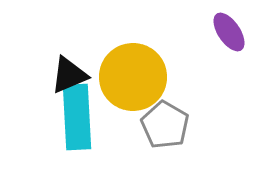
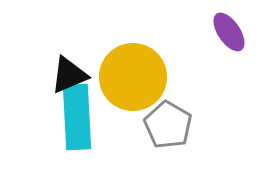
gray pentagon: moved 3 px right
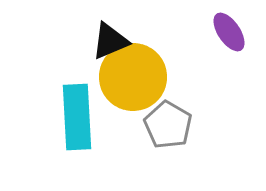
black triangle: moved 41 px right, 34 px up
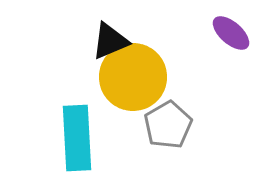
purple ellipse: moved 2 px right, 1 px down; rotated 15 degrees counterclockwise
cyan rectangle: moved 21 px down
gray pentagon: rotated 12 degrees clockwise
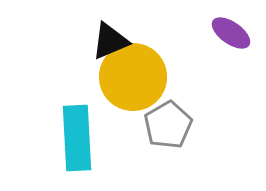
purple ellipse: rotated 6 degrees counterclockwise
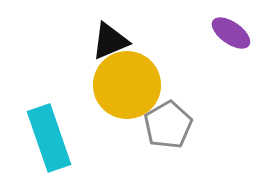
yellow circle: moved 6 px left, 8 px down
cyan rectangle: moved 28 px left; rotated 16 degrees counterclockwise
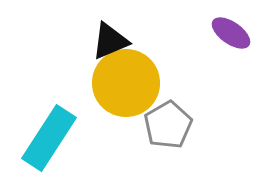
yellow circle: moved 1 px left, 2 px up
cyan rectangle: rotated 52 degrees clockwise
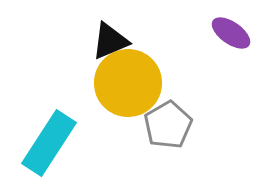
yellow circle: moved 2 px right
cyan rectangle: moved 5 px down
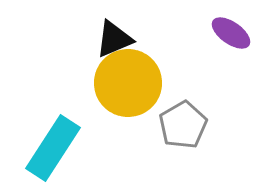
black triangle: moved 4 px right, 2 px up
gray pentagon: moved 15 px right
cyan rectangle: moved 4 px right, 5 px down
